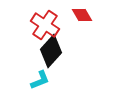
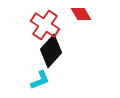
red diamond: moved 1 px left, 1 px up
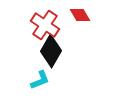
red diamond: moved 1 px left, 1 px down
black diamond: rotated 12 degrees counterclockwise
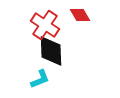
black diamond: rotated 32 degrees counterclockwise
cyan L-shape: moved 1 px up
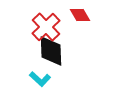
red cross: moved 1 px right, 2 px down; rotated 12 degrees clockwise
cyan L-shape: rotated 65 degrees clockwise
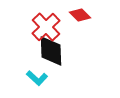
red diamond: rotated 15 degrees counterclockwise
cyan L-shape: moved 3 px left, 1 px up
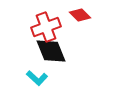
red cross: rotated 24 degrees clockwise
black diamond: rotated 20 degrees counterclockwise
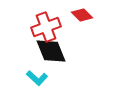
red diamond: moved 2 px right
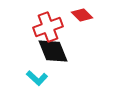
red cross: moved 2 px right
black diamond: moved 2 px right
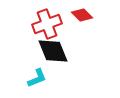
red cross: moved 1 px left, 3 px up
cyan L-shape: rotated 65 degrees counterclockwise
